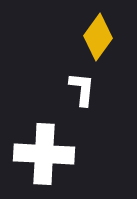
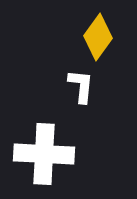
white L-shape: moved 1 px left, 3 px up
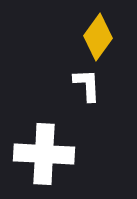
white L-shape: moved 6 px right, 1 px up; rotated 9 degrees counterclockwise
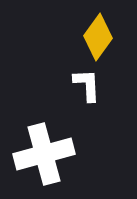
white cross: rotated 18 degrees counterclockwise
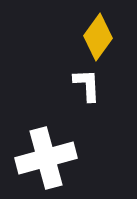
white cross: moved 2 px right, 4 px down
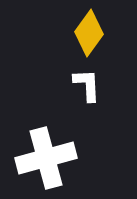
yellow diamond: moved 9 px left, 4 px up
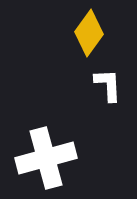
white L-shape: moved 21 px right
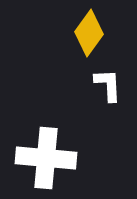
white cross: rotated 20 degrees clockwise
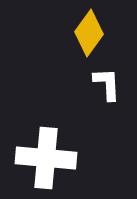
white L-shape: moved 1 px left, 1 px up
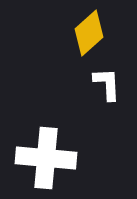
yellow diamond: rotated 12 degrees clockwise
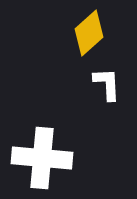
white cross: moved 4 px left
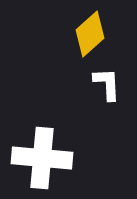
yellow diamond: moved 1 px right, 1 px down
